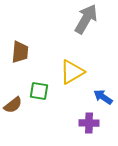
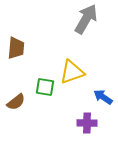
brown trapezoid: moved 4 px left, 4 px up
yellow triangle: rotated 12 degrees clockwise
green square: moved 6 px right, 4 px up
brown semicircle: moved 3 px right, 3 px up
purple cross: moved 2 px left
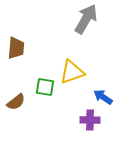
purple cross: moved 3 px right, 3 px up
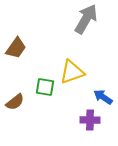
brown trapezoid: rotated 30 degrees clockwise
brown semicircle: moved 1 px left
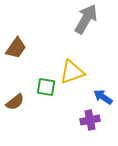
green square: moved 1 px right
purple cross: rotated 12 degrees counterclockwise
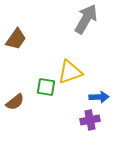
brown trapezoid: moved 9 px up
yellow triangle: moved 2 px left
blue arrow: moved 4 px left; rotated 144 degrees clockwise
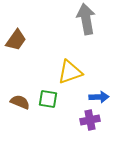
gray arrow: rotated 40 degrees counterclockwise
brown trapezoid: moved 1 px down
green square: moved 2 px right, 12 px down
brown semicircle: moved 5 px right; rotated 120 degrees counterclockwise
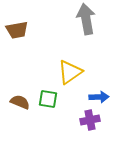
brown trapezoid: moved 1 px right, 10 px up; rotated 45 degrees clockwise
yellow triangle: rotated 16 degrees counterclockwise
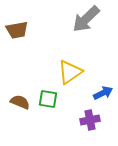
gray arrow: rotated 124 degrees counterclockwise
blue arrow: moved 4 px right, 4 px up; rotated 24 degrees counterclockwise
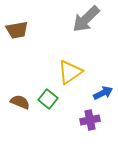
green square: rotated 30 degrees clockwise
